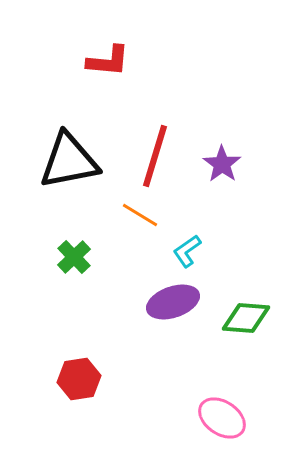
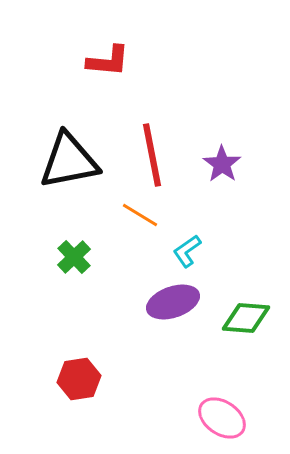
red line: moved 3 px left, 1 px up; rotated 28 degrees counterclockwise
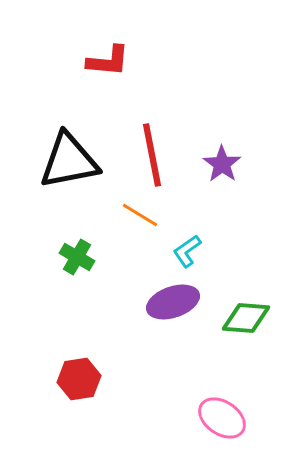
green cross: moved 3 px right; rotated 16 degrees counterclockwise
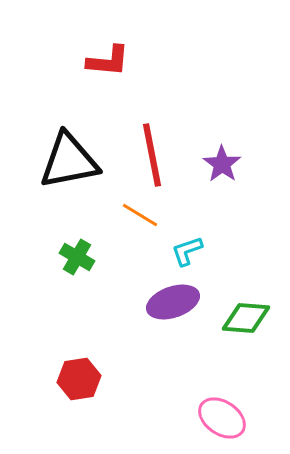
cyan L-shape: rotated 16 degrees clockwise
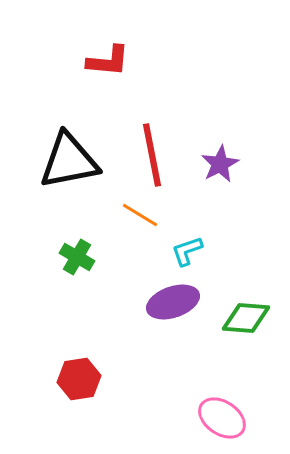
purple star: moved 2 px left; rotated 9 degrees clockwise
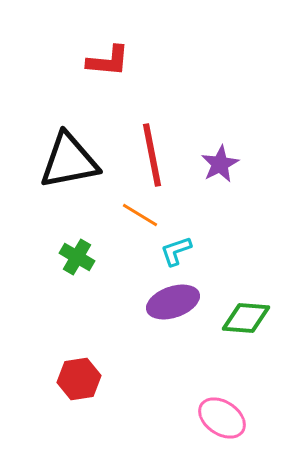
cyan L-shape: moved 11 px left
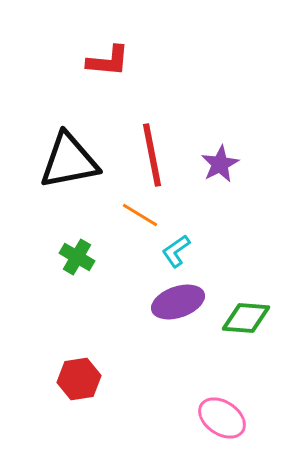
cyan L-shape: rotated 16 degrees counterclockwise
purple ellipse: moved 5 px right
